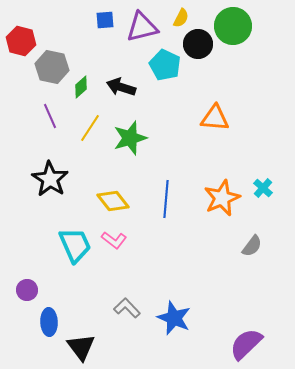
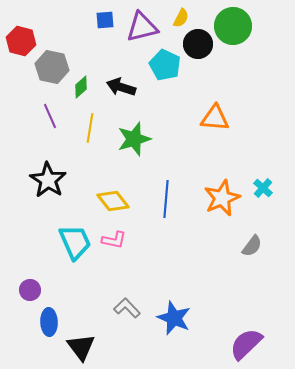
yellow line: rotated 24 degrees counterclockwise
green star: moved 4 px right, 1 px down
black star: moved 2 px left, 1 px down
pink L-shape: rotated 25 degrees counterclockwise
cyan trapezoid: moved 3 px up
purple circle: moved 3 px right
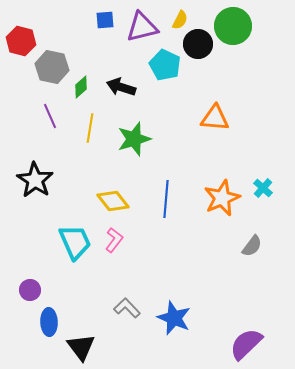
yellow semicircle: moved 1 px left, 2 px down
black star: moved 13 px left
pink L-shape: rotated 65 degrees counterclockwise
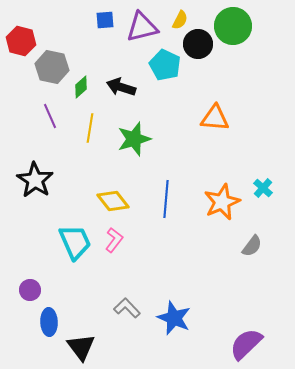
orange star: moved 4 px down
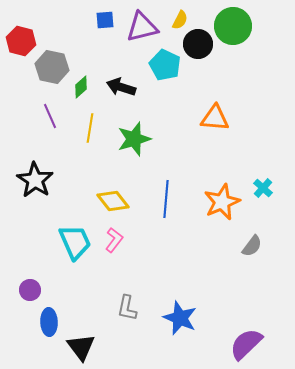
gray L-shape: rotated 124 degrees counterclockwise
blue star: moved 6 px right
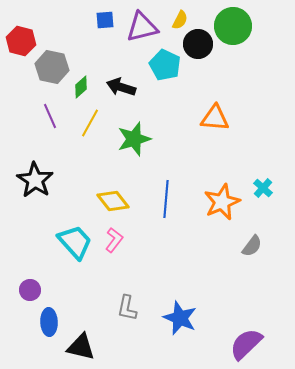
yellow line: moved 5 px up; rotated 20 degrees clockwise
cyan trapezoid: rotated 18 degrees counterclockwise
black triangle: rotated 40 degrees counterclockwise
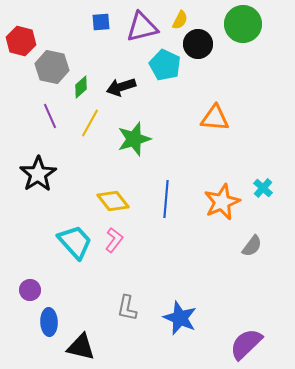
blue square: moved 4 px left, 2 px down
green circle: moved 10 px right, 2 px up
black arrow: rotated 36 degrees counterclockwise
black star: moved 3 px right, 6 px up; rotated 6 degrees clockwise
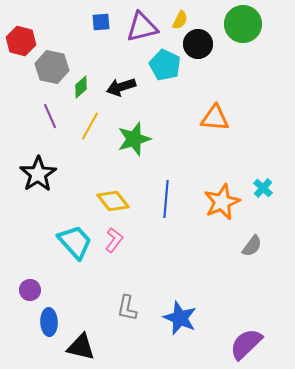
yellow line: moved 3 px down
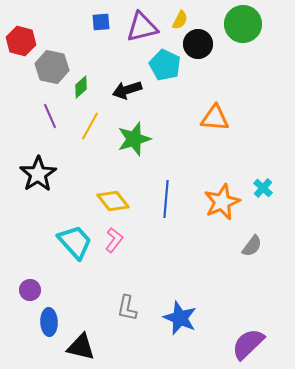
black arrow: moved 6 px right, 3 px down
purple semicircle: moved 2 px right
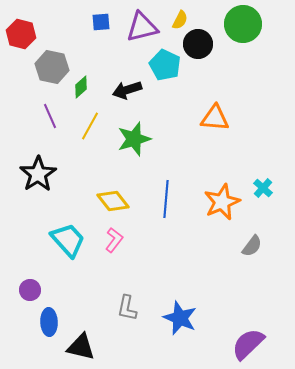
red hexagon: moved 7 px up
cyan trapezoid: moved 7 px left, 2 px up
